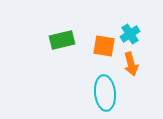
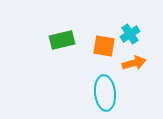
orange arrow: moved 3 px right, 1 px up; rotated 90 degrees counterclockwise
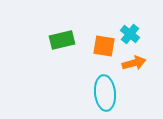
cyan cross: rotated 18 degrees counterclockwise
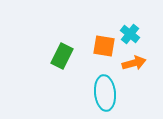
green rectangle: moved 16 px down; rotated 50 degrees counterclockwise
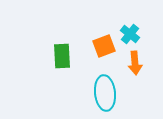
orange square: rotated 30 degrees counterclockwise
green rectangle: rotated 30 degrees counterclockwise
orange arrow: moved 1 px right; rotated 100 degrees clockwise
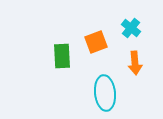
cyan cross: moved 1 px right, 6 px up
orange square: moved 8 px left, 4 px up
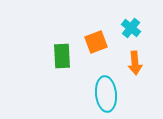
cyan ellipse: moved 1 px right, 1 px down
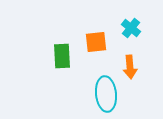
orange square: rotated 15 degrees clockwise
orange arrow: moved 5 px left, 4 px down
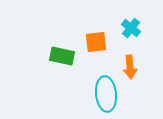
green rectangle: rotated 75 degrees counterclockwise
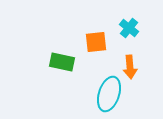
cyan cross: moved 2 px left
green rectangle: moved 6 px down
cyan ellipse: moved 3 px right; rotated 24 degrees clockwise
